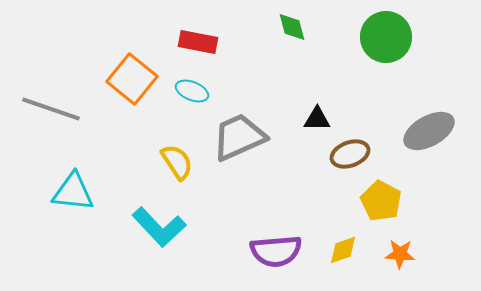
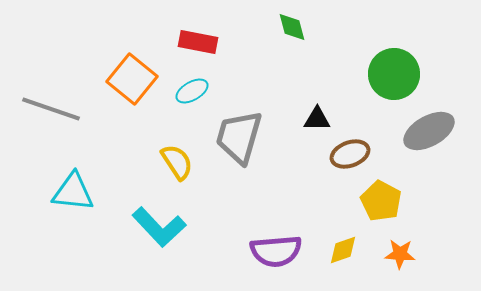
green circle: moved 8 px right, 37 px down
cyan ellipse: rotated 52 degrees counterclockwise
gray trapezoid: rotated 50 degrees counterclockwise
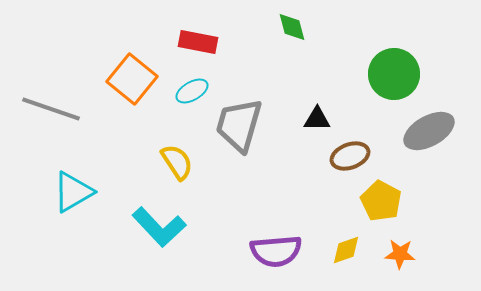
gray trapezoid: moved 12 px up
brown ellipse: moved 2 px down
cyan triangle: rotated 36 degrees counterclockwise
yellow diamond: moved 3 px right
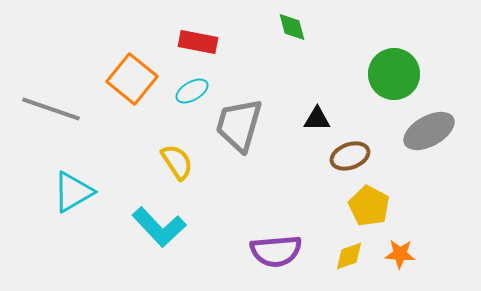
yellow pentagon: moved 12 px left, 5 px down
yellow diamond: moved 3 px right, 6 px down
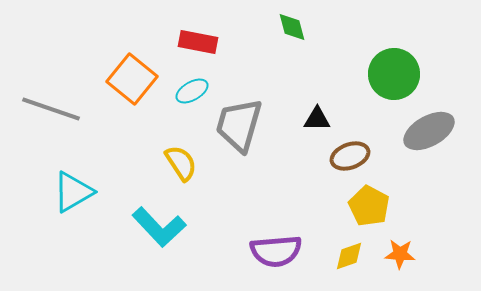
yellow semicircle: moved 4 px right, 1 px down
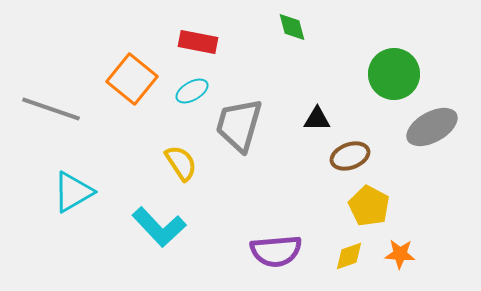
gray ellipse: moved 3 px right, 4 px up
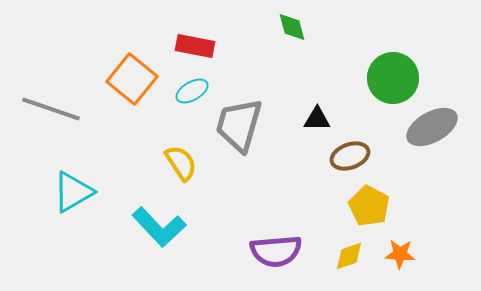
red rectangle: moved 3 px left, 4 px down
green circle: moved 1 px left, 4 px down
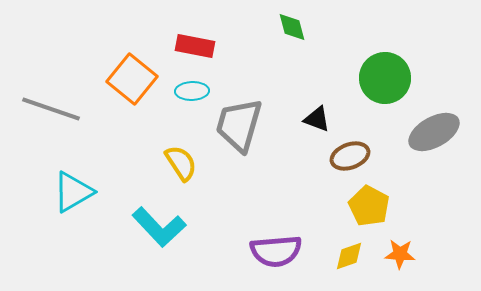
green circle: moved 8 px left
cyan ellipse: rotated 28 degrees clockwise
black triangle: rotated 20 degrees clockwise
gray ellipse: moved 2 px right, 5 px down
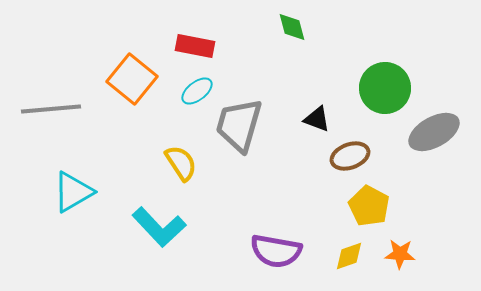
green circle: moved 10 px down
cyan ellipse: moved 5 px right; rotated 36 degrees counterclockwise
gray line: rotated 24 degrees counterclockwise
purple semicircle: rotated 15 degrees clockwise
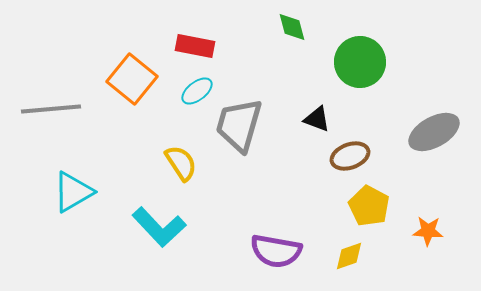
green circle: moved 25 px left, 26 px up
orange star: moved 28 px right, 23 px up
